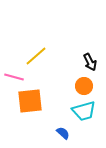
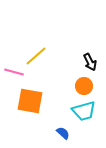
pink line: moved 5 px up
orange square: rotated 16 degrees clockwise
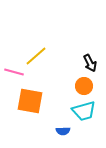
black arrow: moved 1 px down
blue semicircle: moved 2 px up; rotated 136 degrees clockwise
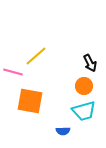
pink line: moved 1 px left
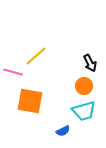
blue semicircle: rotated 24 degrees counterclockwise
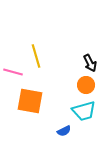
yellow line: rotated 65 degrees counterclockwise
orange circle: moved 2 px right, 1 px up
blue semicircle: moved 1 px right
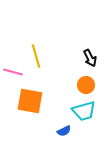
black arrow: moved 5 px up
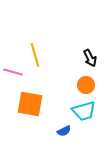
yellow line: moved 1 px left, 1 px up
orange square: moved 3 px down
